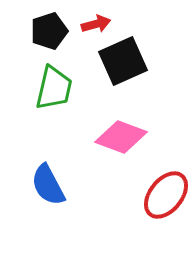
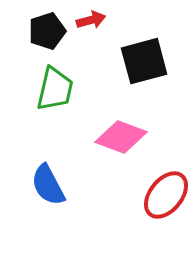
red arrow: moved 5 px left, 4 px up
black pentagon: moved 2 px left
black square: moved 21 px right; rotated 9 degrees clockwise
green trapezoid: moved 1 px right, 1 px down
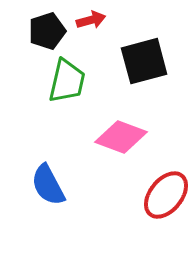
green trapezoid: moved 12 px right, 8 px up
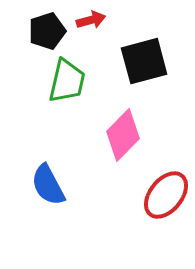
pink diamond: moved 2 px right, 2 px up; rotated 66 degrees counterclockwise
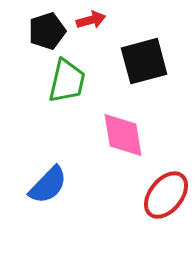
pink diamond: rotated 54 degrees counterclockwise
blue semicircle: rotated 108 degrees counterclockwise
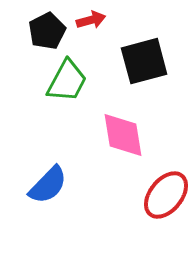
black pentagon: rotated 9 degrees counterclockwise
green trapezoid: rotated 15 degrees clockwise
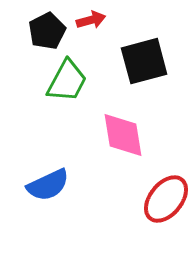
blue semicircle: rotated 21 degrees clockwise
red ellipse: moved 4 px down
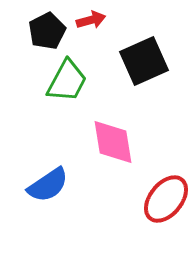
black square: rotated 9 degrees counterclockwise
pink diamond: moved 10 px left, 7 px down
blue semicircle: rotated 9 degrees counterclockwise
